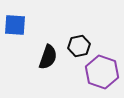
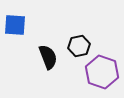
black semicircle: rotated 40 degrees counterclockwise
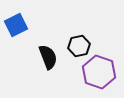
blue square: moved 1 px right; rotated 30 degrees counterclockwise
purple hexagon: moved 3 px left
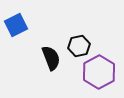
black semicircle: moved 3 px right, 1 px down
purple hexagon: rotated 12 degrees clockwise
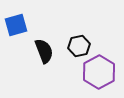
blue square: rotated 10 degrees clockwise
black semicircle: moved 7 px left, 7 px up
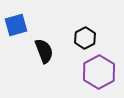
black hexagon: moved 6 px right, 8 px up; rotated 15 degrees counterclockwise
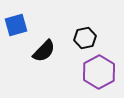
black hexagon: rotated 15 degrees clockwise
black semicircle: rotated 65 degrees clockwise
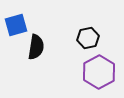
black hexagon: moved 3 px right
black semicircle: moved 8 px left, 4 px up; rotated 35 degrees counterclockwise
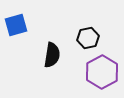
black semicircle: moved 16 px right, 8 px down
purple hexagon: moved 3 px right
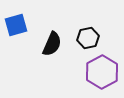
black semicircle: moved 11 px up; rotated 15 degrees clockwise
